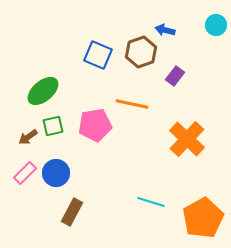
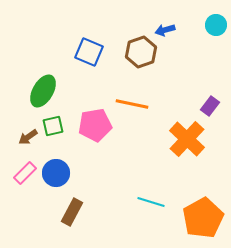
blue arrow: rotated 30 degrees counterclockwise
blue square: moved 9 px left, 3 px up
purple rectangle: moved 35 px right, 30 px down
green ellipse: rotated 20 degrees counterclockwise
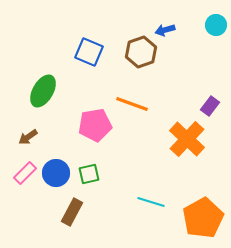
orange line: rotated 8 degrees clockwise
green square: moved 36 px right, 48 px down
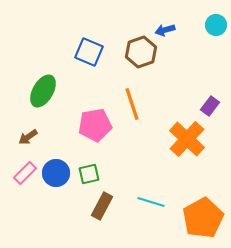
orange line: rotated 52 degrees clockwise
brown rectangle: moved 30 px right, 6 px up
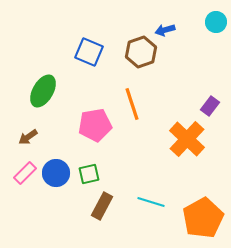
cyan circle: moved 3 px up
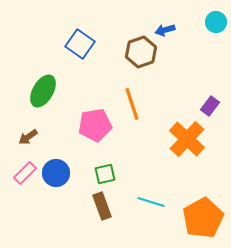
blue square: moved 9 px left, 8 px up; rotated 12 degrees clockwise
green square: moved 16 px right
brown rectangle: rotated 48 degrees counterclockwise
